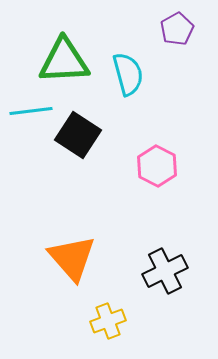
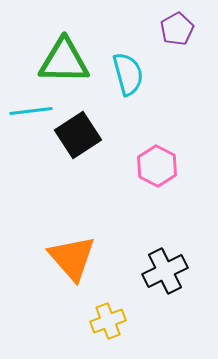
green triangle: rotated 4 degrees clockwise
black square: rotated 24 degrees clockwise
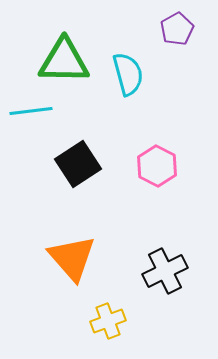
black square: moved 29 px down
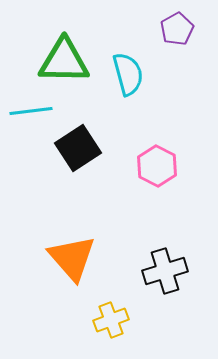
black square: moved 16 px up
black cross: rotated 9 degrees clockwise
yellow cross: moved 3 px right, 1 px up
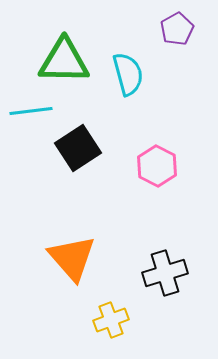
black cross: moved 2 px down
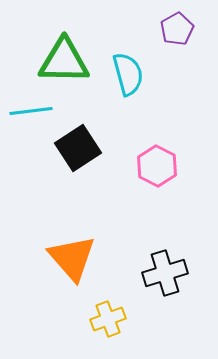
yellow cross: moved 3 px left, 1 px up
